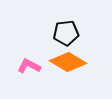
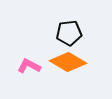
black pentagon: moved 3 px right
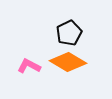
black pentagon: rotated 20 degrees counterclockwise
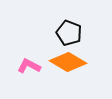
black pentagon: rotated 25 degrees counterclockwise
